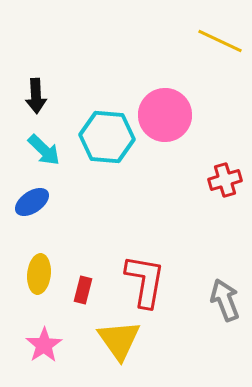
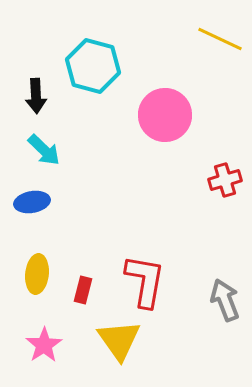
yellow line: moved 2 px up
cyan hexagon: moved 14 px left, 71 px up; rotated 10 degrees clockwise
blue ellipse: rotated 24 degrees clockwise
yellow ellipse: moved 2 px left
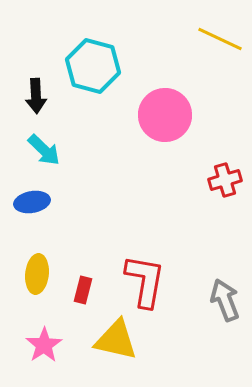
yellow triangle: moved 3 px left; rotated 42 degrees counterclockwise
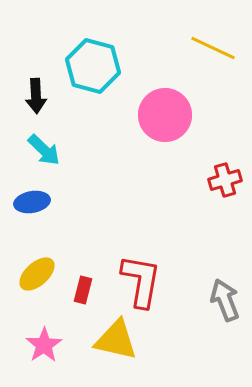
yellow line: moved 7 px left, 9 px down
yellow ellipse: rotated 42 degrees clockwise
red L-shape: moved 4 px left
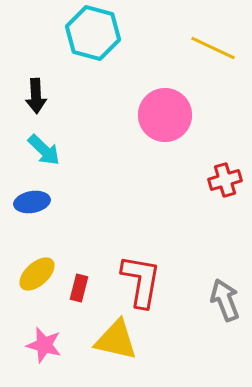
cyan hexagon: moved 33 px up
red rectangle: moved 4 px left, 2 px up
pink star: rotated 24 degrees counterclockwise
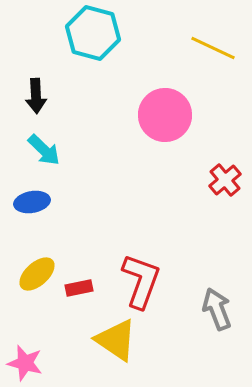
red cross: rotated 24 degrees counterclockwise
red L-shape: rotated 10 degrees clockwise
red rectangle: rotated 64 degrees clockwise
gray arrow: moved 8 px left, 9 px down
yellow triangle: rotated 21 degrees clockwise
pink star: moved 19 px left, 18 px down
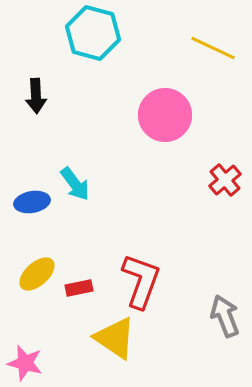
cyan arrow: moved 31 px right, 34 px down; rotated 9 degrees clockwise
gray arrow: moved 8 px right, 7 px down
yellow triangle: moved 1 px left, 2 px up
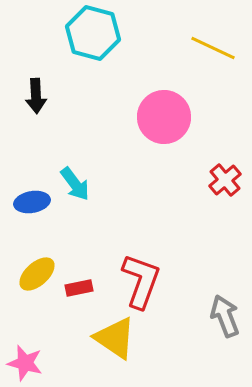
pink circle: moved 1 px left, 2 px down
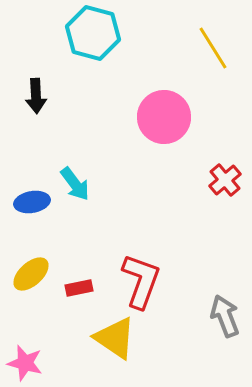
yellow line: rotated 33 degrees clockwise
yellow ellipse: moved 6 px left
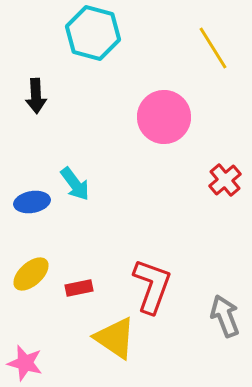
red L-shape: moved 11 px right, 5 px down
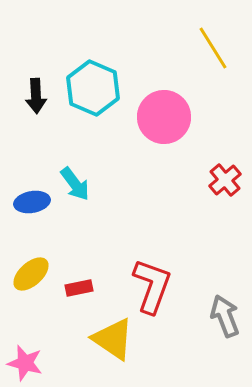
cyan hexagon: moved 55 px down; rotated 8 degrees clockwise
yellow triangle: moved 2 px left, 1 px down
